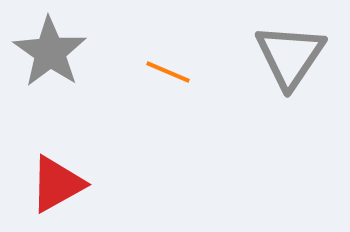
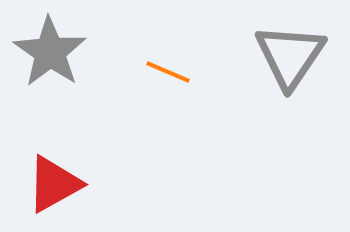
red triangle: moved 3 px left
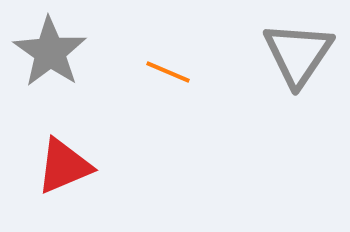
gray triangle: moved 8 px right, 2 px up
red triangle: moved 10 px right, 18 px up; rotated 6 degrees clockwise
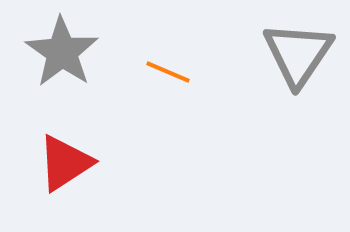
gray star: moved 12 px right
red triangle: moved 1 px right, 3 px up; rotated 10 degrees counterclockwise
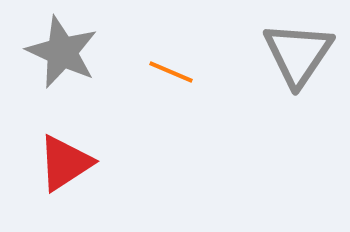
gray star: rotated 10 degrees counterclockwise
orange line: moved 3 px right
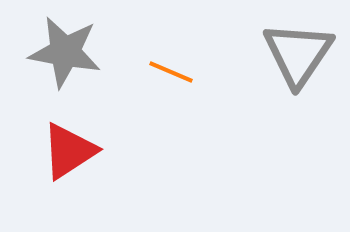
gray star: moved 3 px right; rotated 14 degrees counterclockwise
red triangle: moved 4 px right, 12 px up
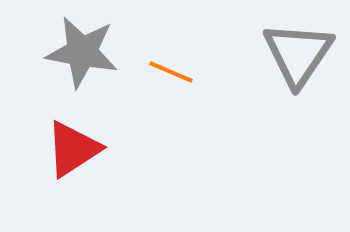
gray star: moved 17 px right
red triangle: moved 4 px right, 2 px up
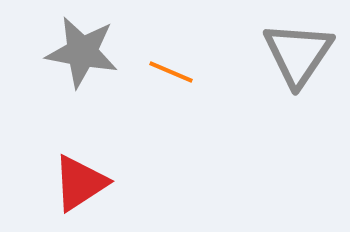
red triangle: moved 7 px right, 34 px down
